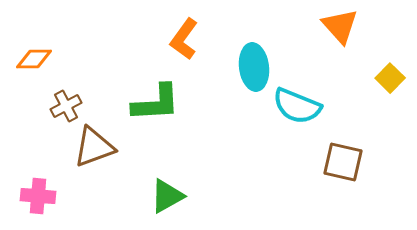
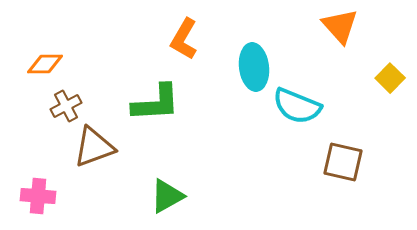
orange L-shape: rotated 6 degrees counterclockwise
orange diamond: moved 11 px right, 5 px down
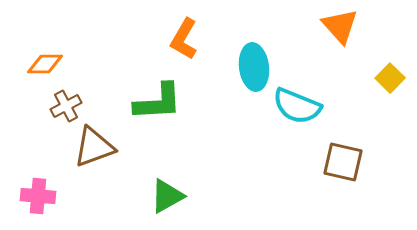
green L-shape: moved 2 px right, 1 px up
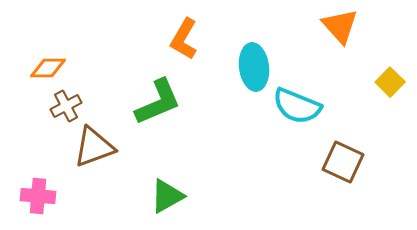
orange diamond: moved 3 px right, 4 px down
yellow square: moved 4 px down
green L-shape: rotated 20 degrees counterclockwise
brown square: rotated 12 degrees clockwise
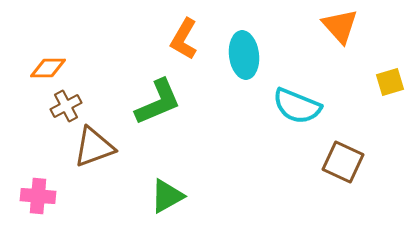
cyan ellipse: moved 10 px left, 12 px up
yellow square: rotated 28 degrees clockwise
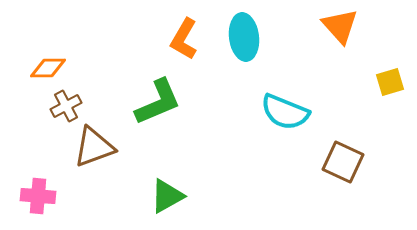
cyan ellipse: moved 18 px up
cyan semicircle: moved 12 px left, 6 px down
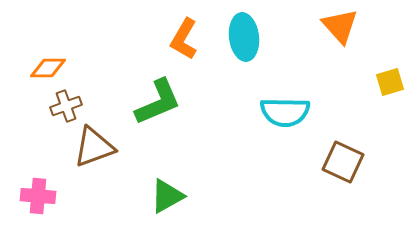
brown cross: rotated 8 degrees clockwise
cyan semicircle: rotated 21 degrees counterclockwise
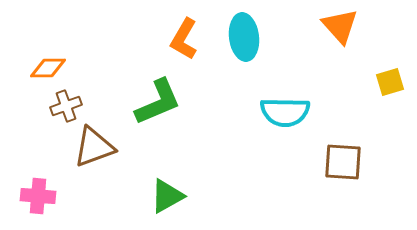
brown square: rotated 21 degrees counterclockwise
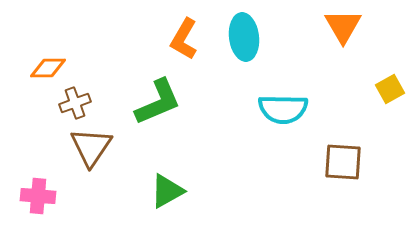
orange triangle: moved 3 px right; rotated 12 degrees clockwise
yellow square: moved 7 px down; rotated 12 degrees counterclockwise
brown cross: moved 9 px right, 3 px up
cyan semicircle: moved 2 px left, 3 px up
brown triangle: moved 3 px left; rotated 36 degrees counterclockwise
green triangle: moved 5 px up
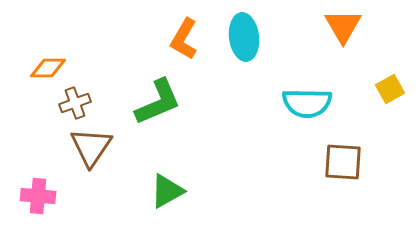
cyan semicircle: moved 24 px right, 6 px up
